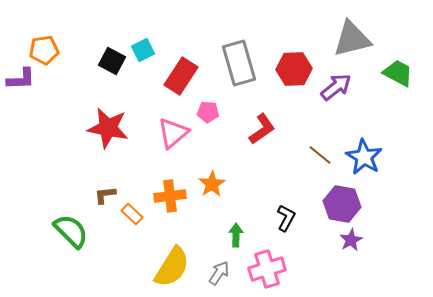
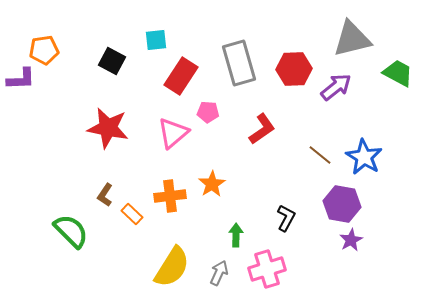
cyan square: moved 13 px right, 10 px up; rotated 20 degrees clockwise
brown L-shape: rotated 50 degrees counterclockwise
gray arrow: rotated 10 degrees counterclockwise
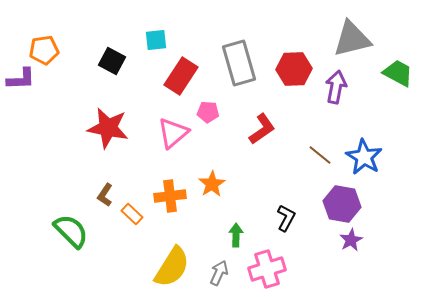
purple arrow: rotated 40 degrees counterclockwise
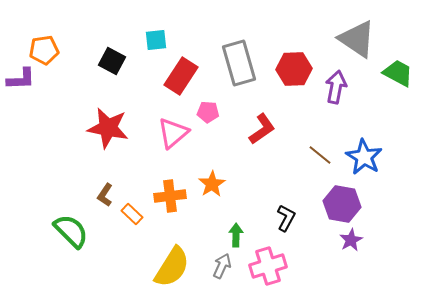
gray triangle: moved 5 px right; rotated 48 degrees clockwise
pink cross: moved 1 px right, 3 px up
gray arrow: moved 3 px right, 7 px up
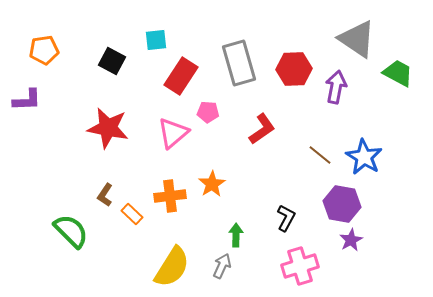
purple L-shape: moved 6 px right, 21 px down
pink cross: moved 32 px right
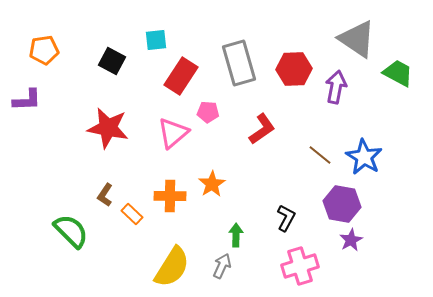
orange cross: rotated 8 degrees clockwise
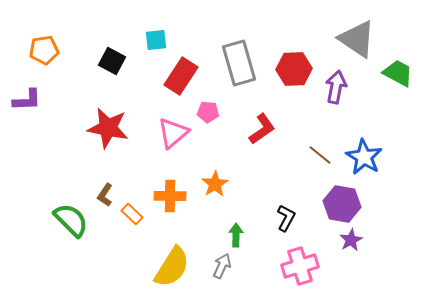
orange star: moved 3 px right
green semicircle: moved 11 px up
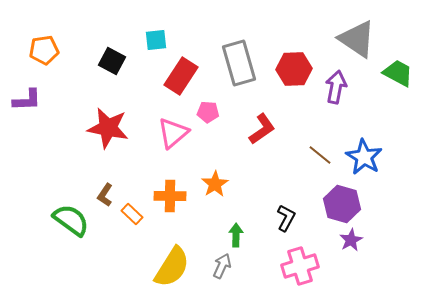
purple hexagon: rotated 6 degrees clockwise
green semicircle: rotated 9 degrees counterclockwise
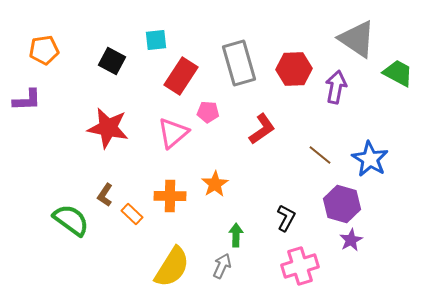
blue star: moved 6 px right, 2 px down
